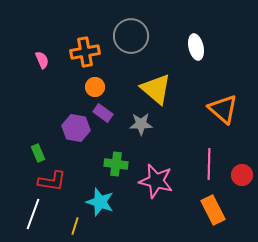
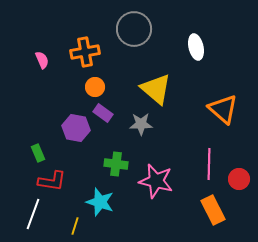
gray circle: moved 3 px right, 7 px up
red circle: moved 3 px left, 4 px down
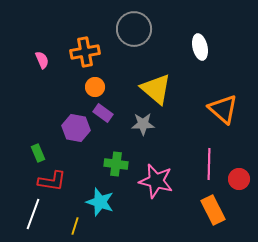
white ellipse: moved 4 px right
gray star: moved 2 px right
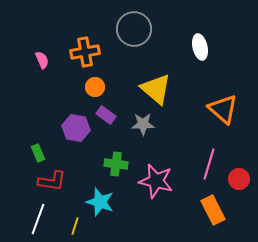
purple rectangle: moved 3 px right, 2 px down
pink line: rotated 16 degrees clockwise
white line: moved 5 px right, 5 px down
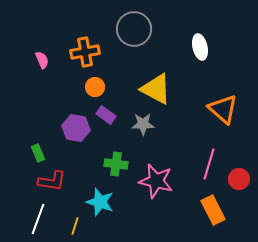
yellow triangle: rotated 12 degrees counterclockwise
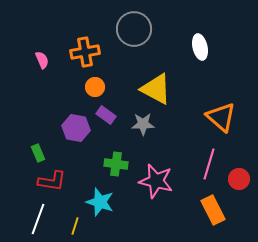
orange triangle: moved 2 px left, 8 px down
